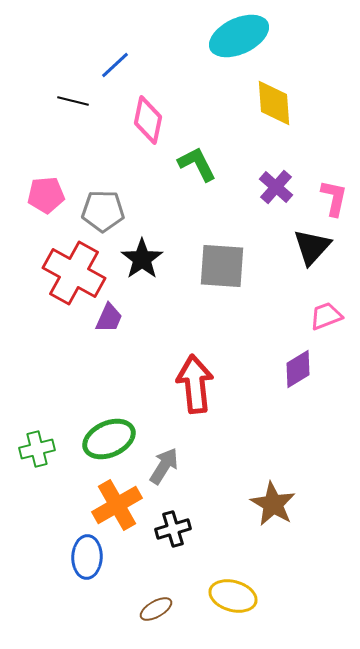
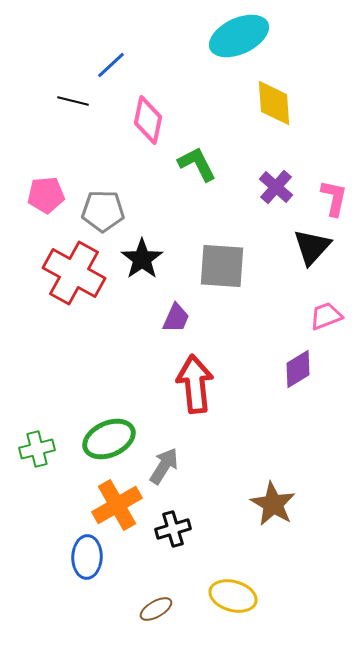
blue line: moved 4 px left
purple trapezoid: moved 67 px right
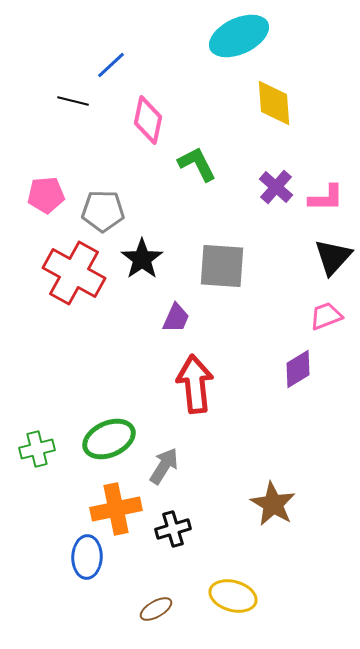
pink L-shape: moved 8 px left; rotated 78 degrees clockwise
black triangle: moved 21 px right, 10 px down
orange cross: moved 1 px left, 4 px down; rotated 18 degrees clockwise
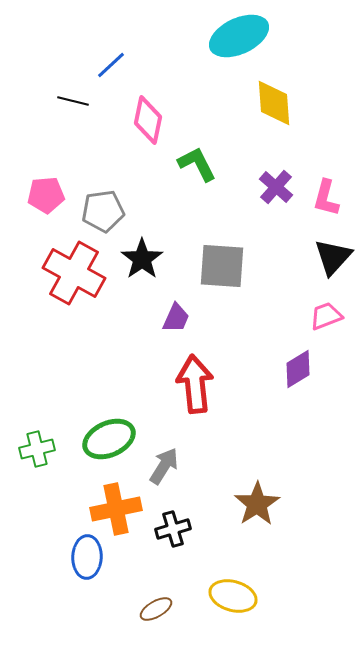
pink L-shape: rotated 105 degrees clockwise
gray pentagon: rotated 9 degrees counterclockwise
brown star: moved 16 px left; rotated 9 degrees clockwise
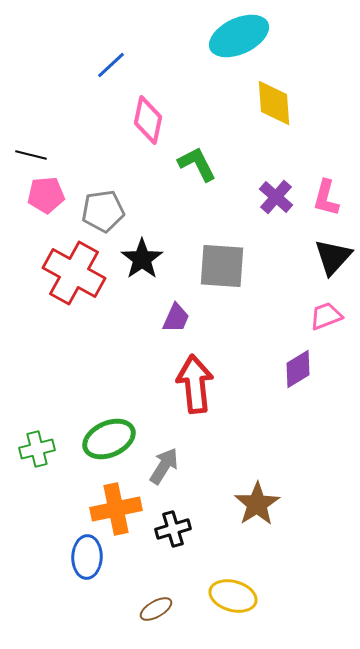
black line: moved 42 px left, 54 px down
purple cross: moved 10 px down
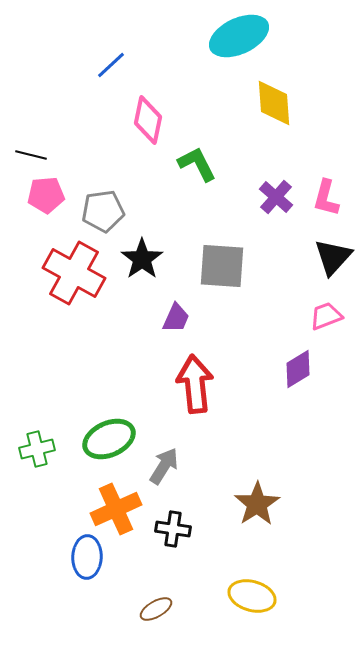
orange cross: rotated 12 degrees counterclockwise
black cross: rotated 24 degrees clockwise
yellow ellipse: moved 19 px right
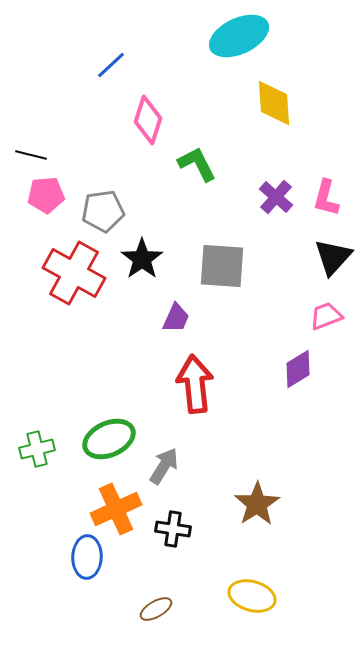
pink diamond: rotated 6 degrees clockwise
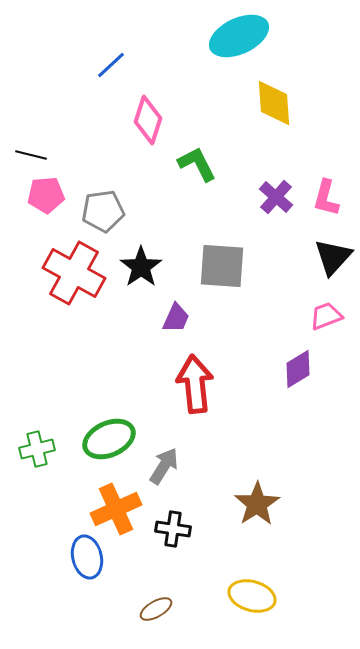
black star: moved 1 px left, 8 px down
blue ellipse: rotated 15 degrees counterclockwise
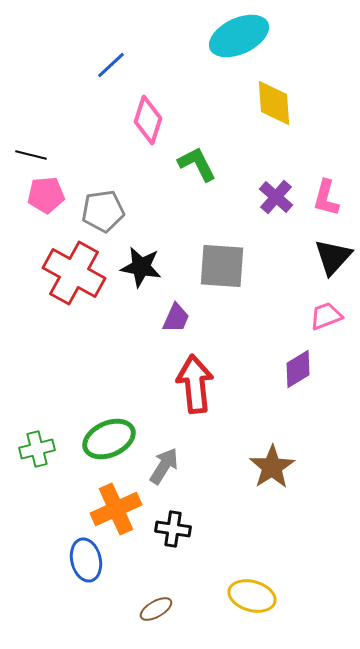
black star: rotated 27 degrees counterclockwise
brown star: moved 15 px right, 37 px up
blue ellipse: moved 1 px left, 3 px down
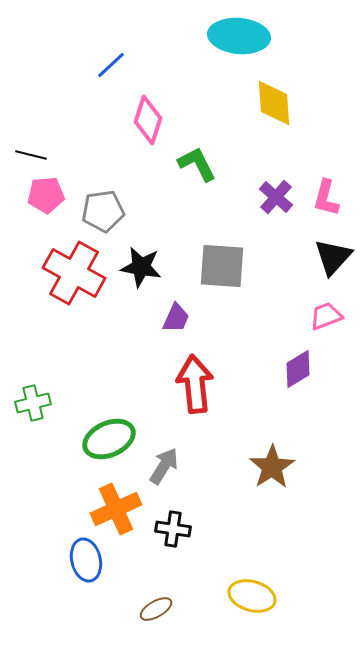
cyan ellipse: rotated 30 degrees clockwise
green cross: moved 4 px left, 46 px up
